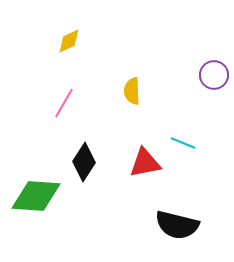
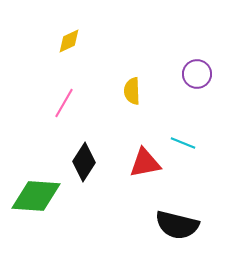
purple circle: moved 17 px left, 1 px up
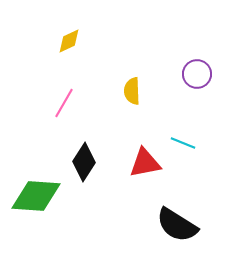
black semicircle: rotated 18 degrees clockwise
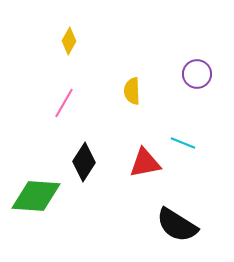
yellow diamond: rotated 36 degrees counterclockwise
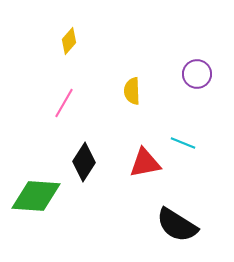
yellow diamond: rotated 12 degrees clockwise
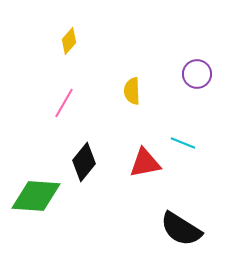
black diamond: rotated 6 degrees clockwise
black semicircle: moved 4 px right, 4 px down
